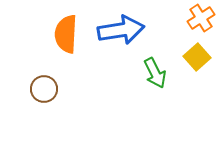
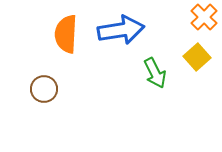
orange cross: moved 3 px right, 1 px up; rotated 12 degrees counterclockwise
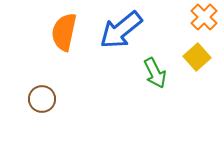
blue arrow: rotated 150 degrees clockwise
orange semicircle: moved 2 px left, 2 px up; rotated 9 degrees clockwise
brown circle: moved 2 px left, 10 px down
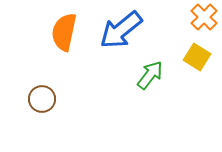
yellow square: rotated 16 degrees counterclockwise
green arrow: moved 5 px left, 2 px down; rotated 116 degrees counterclockwise
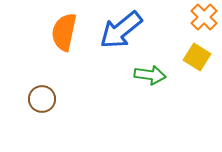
green arrow: rotated 60 degrees clockwise
